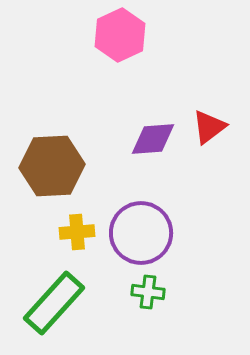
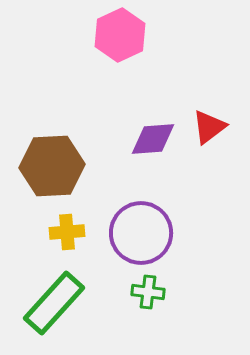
yellow cross: moved 10 px left
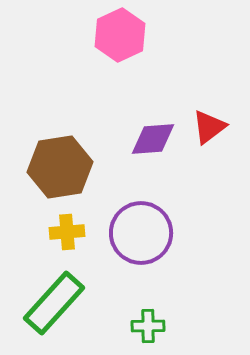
brown hexagon: moved 8 px right, 1 px down; rotated 6 degrees counterclockwise
green cross: moved 34 px down; rotated 8 degrees counterclockwise
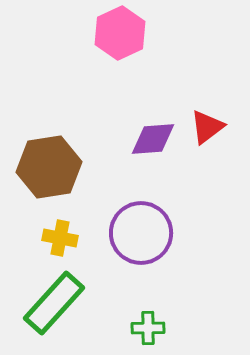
pink hexagon: moved 2 px up
red triangle: moved 2 px left
brown hexagon: moved 11 px left
yellow cross: moved 7 px left, 6 px down; rotated 16 degrees clockwise
green cross: moved 2 px down
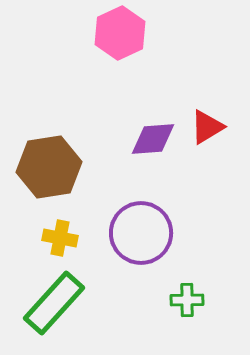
red triangle: rotated 6 degrees clockwise
green cross: moved 39 px right, 28 px up
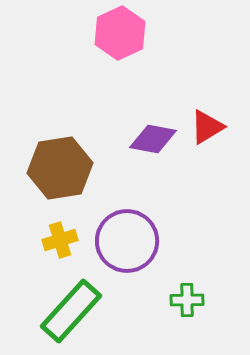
purple diamond: rotated 15 degrees clockwise
brown hexagon: moved 11 px right, 1 px down
purple circle: moved 14 px left, 8 px down
yellow cross: moved 2 px down; rotated 28 degrees counterclockwise
green rectangle: moved 17 px right, 8 px down
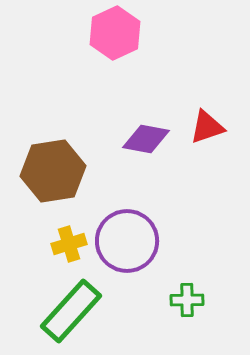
pink hexagon: moved 5 px left
red triangle: rotated 12 degrees clockwise
purple diamond: moved 7 px left
brown hexagon: moved 7 px left, 3 px down
yellow cross: moved 9 px right, 4 px down
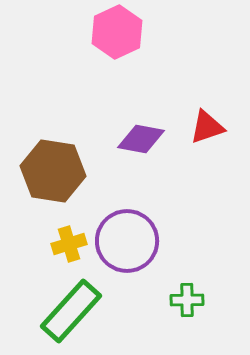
pink hexagon: moved 2 px right, 1 px up
purple diamond: moved 5 px left
brown hexagon: rotated 18 degrees clockwise
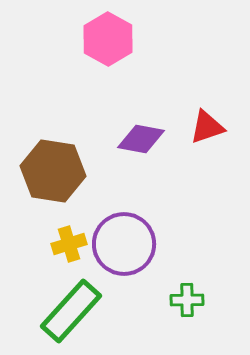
pink hexagon: moved 9 px left, 7 px down; rotated 6 degrees counterclockwise
purple circle: moved 3 px left, 3 px down
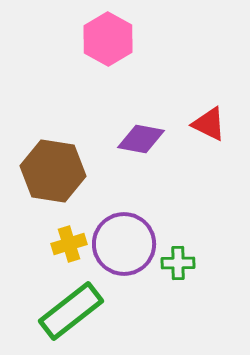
red triangle: moved 2 px right, 3 px up; rotated 45 degrees clockwise
green cross: moved 9 px left, 37 px up
green rectangle: rotated 10 degrees clockwise
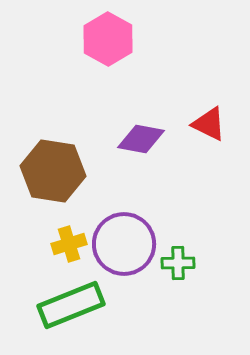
green rectangle: moved 6 px up; rotated 16 degrees clockwise
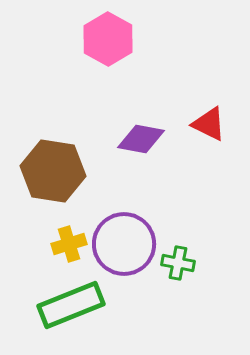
green cross: rotated 12 degrees clockwise
